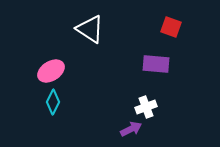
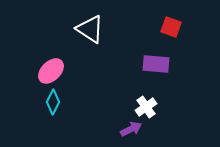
pink ellipse: rotated 12 degrees counterclockwise
white cross: rotated 15 degrees counterclockwise
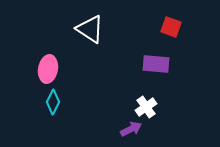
pink ellipse: moved 3 px left, 2 px up; rotated 36 degrees counterclockwise
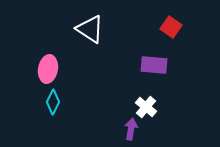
red square: rotated 15 degrees clockwise
purple rectangle: moved 2 px left, 1 px down
white cross: rotated 15 degrees counterclockwise
purple arrow: rotated 55 degrees counterclockwise
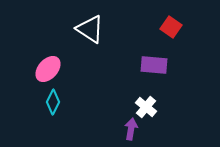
pink ellipse: rotated 32 degrees clockwise
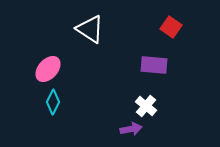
white cross: moved 1 px up
purple arrow: rotated 70 degrees clockwise
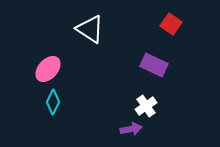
red square: moved 3 px up
purple rectangle: rotated 20 degrees clockwise
white cross: rotated 15 degrees clockwise
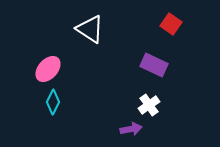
white cross: moved 3 px right, 1 px up
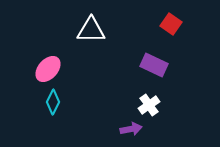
white triangle: moved 1 px right, 1 px down; rotated 32 degrees counterclockwise
